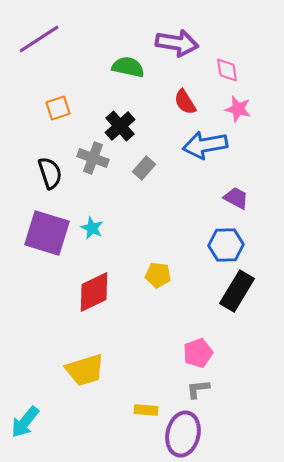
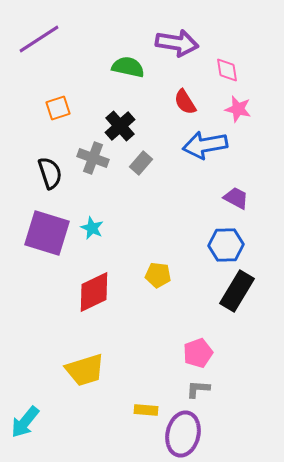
gray rectangle: moved 3 px left, 5 px up
gray L-shape: rotated 10 degrees clockwise
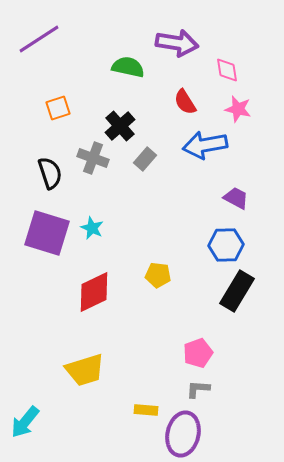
gray rectangle: moved 4 px right, 4 px up
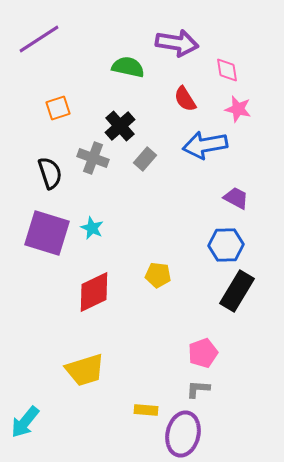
red semicircle: moved 3 px up
pink pentagon: moved 5 px right
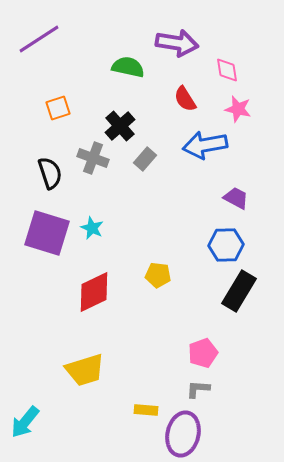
black rectangle: moved 2 px right
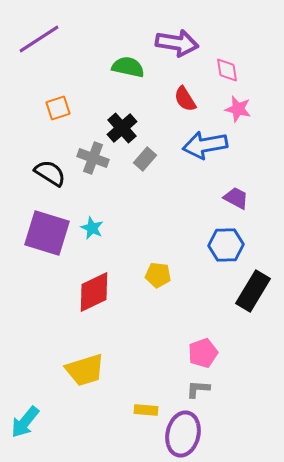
black cross: moved 2 px right, 2 px down
black semicircle: rotated 40 degrees counterclockwise
black rectangle: moved 14 px right
